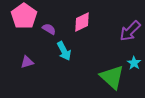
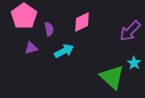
purple semicircle: rotated 48 degrees clockwise
cyan arrow: rotated 90 degrees counterclockwise
purple triangle: moved 4 px right, 14 px up
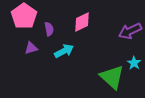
purple arrow: rotated 20 degrees clockwise
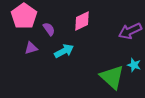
pink diamond: moved 1 px up
purple semicircle: rotated 24 degrees counterclockwise
cyan star: moved 2 px down; rotated 16 degrees counterclockwise
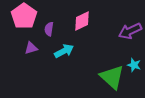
purple semicircle: rotated 136 degrees counterclockwise
